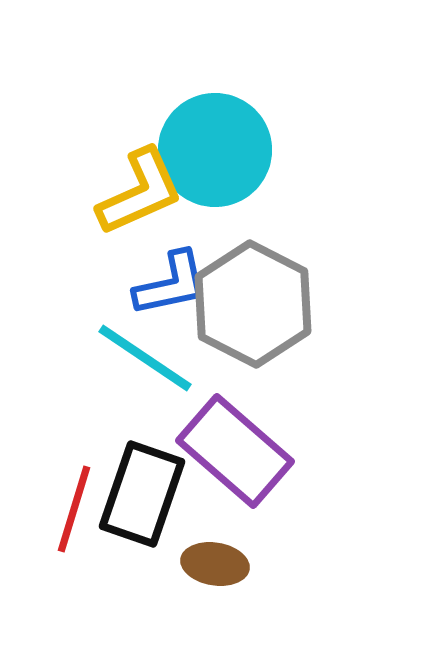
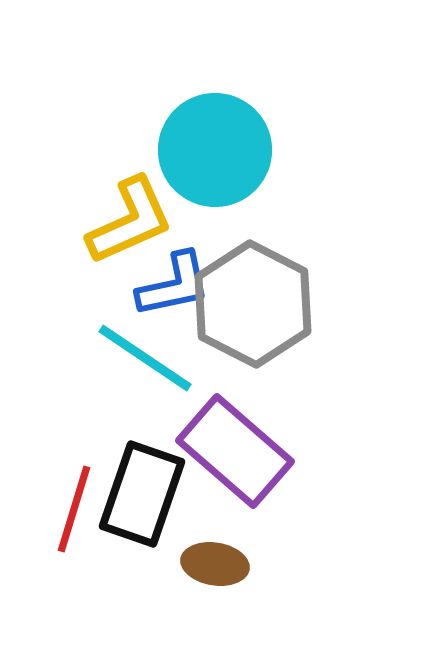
yellow L-shape: moved 10 px left, 29 px down
blue L-shape: moved 3 px right, 1 px down
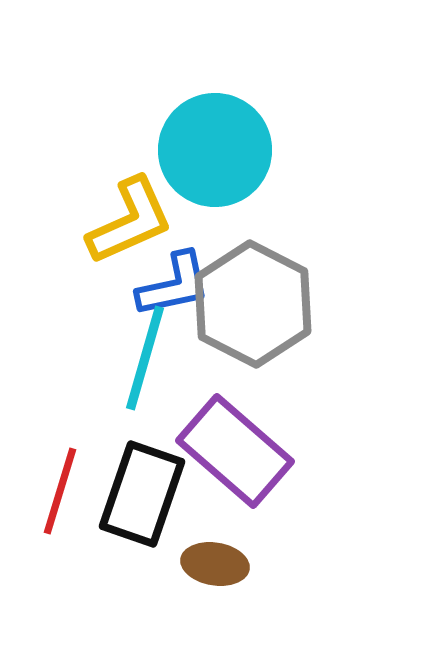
cyan line: rotated 72 degrees clockwise
red line: moved 14 px left, 18 px up
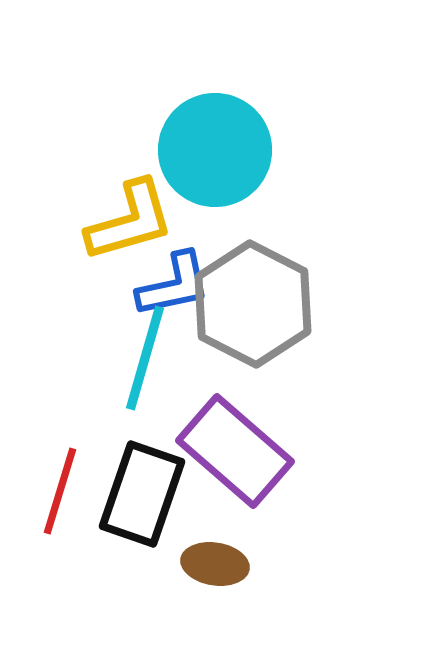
yellow L-shape: rotated 8 degrees clockwise
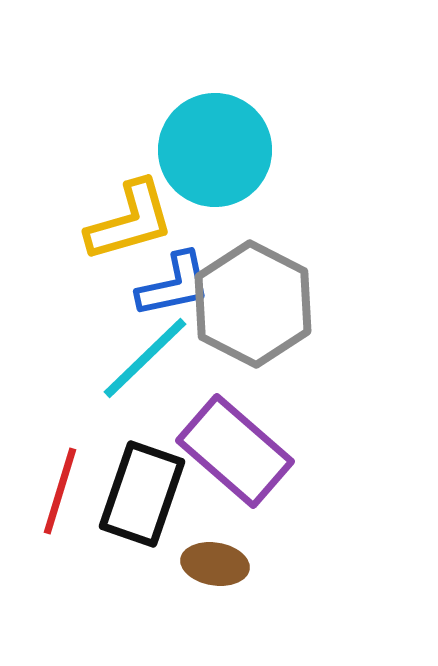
cyan line: rotated 30 degrees clockwise
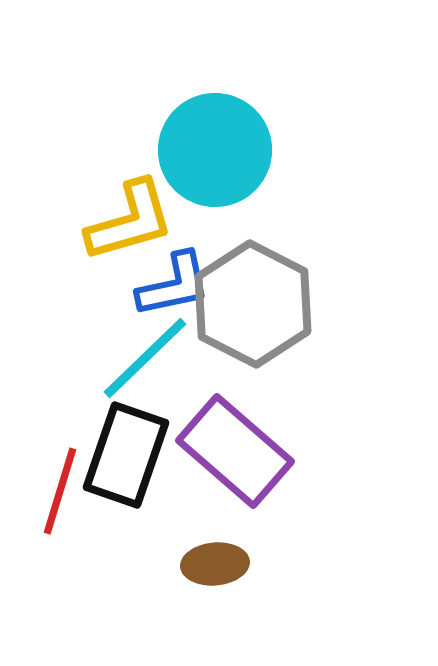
black rectangle: moved 16 px left, 39 px up
brown ellipse: rotated 14 degrees counterclockwise
